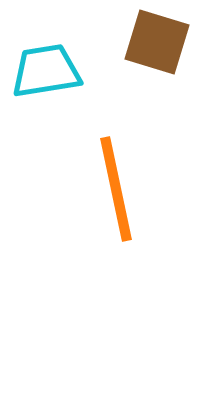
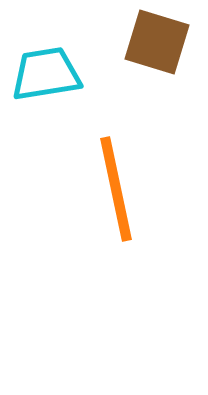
cyan trapezoid: moved 3 px down
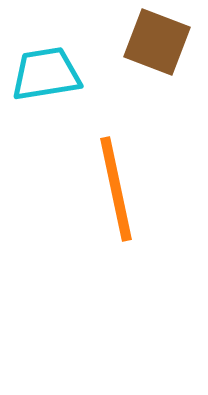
brown square: rotated 4 degrees clockwise
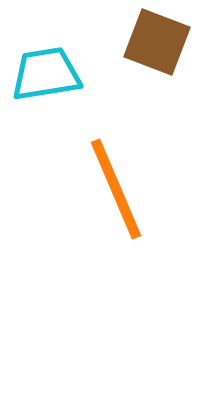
orange line: rotated 11 degrees counterclockwise
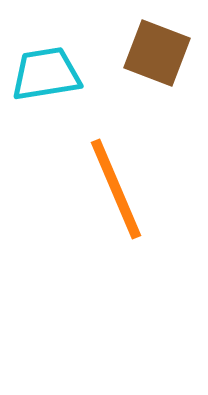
brown square: moved 11 px down
